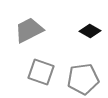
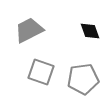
black diamond: rotated 40 degrees clockwise
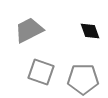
gray pentagon: rotated 8 degrees clockwise
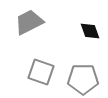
gray trapezoid: moved 8 px up
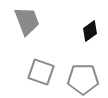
gray trapezoid: moved 2 px left, 1 px up; rotated 96 degrees clockwise
black diamond: rotated 75 degrees clockwise
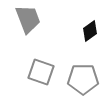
gray trapezoid: moved 1 px right, 2 px up
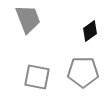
gray square: moved 4 px left, 5 px down; rotated 8 degrees counterclockwise
gray pentagon: moved 7 px up
